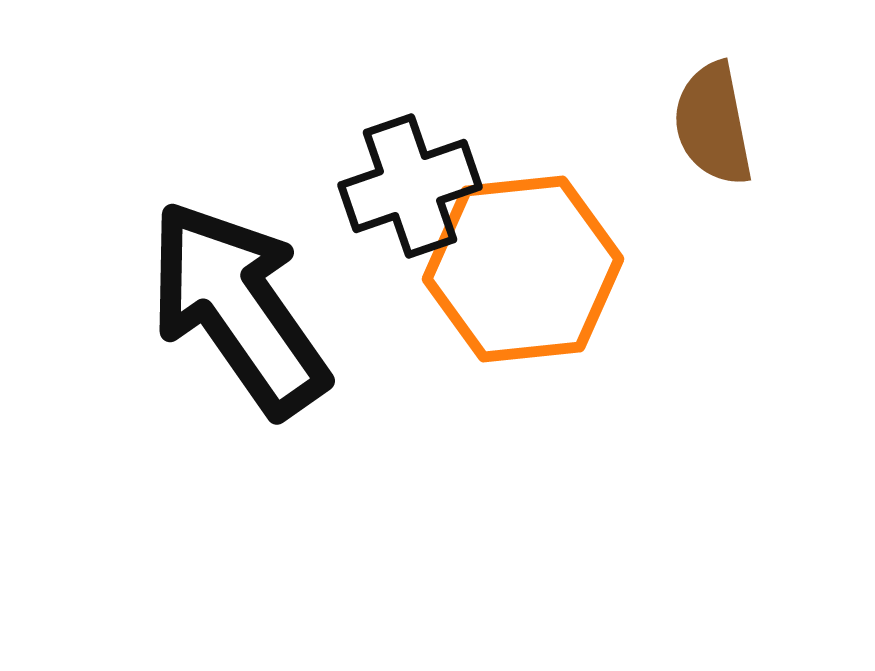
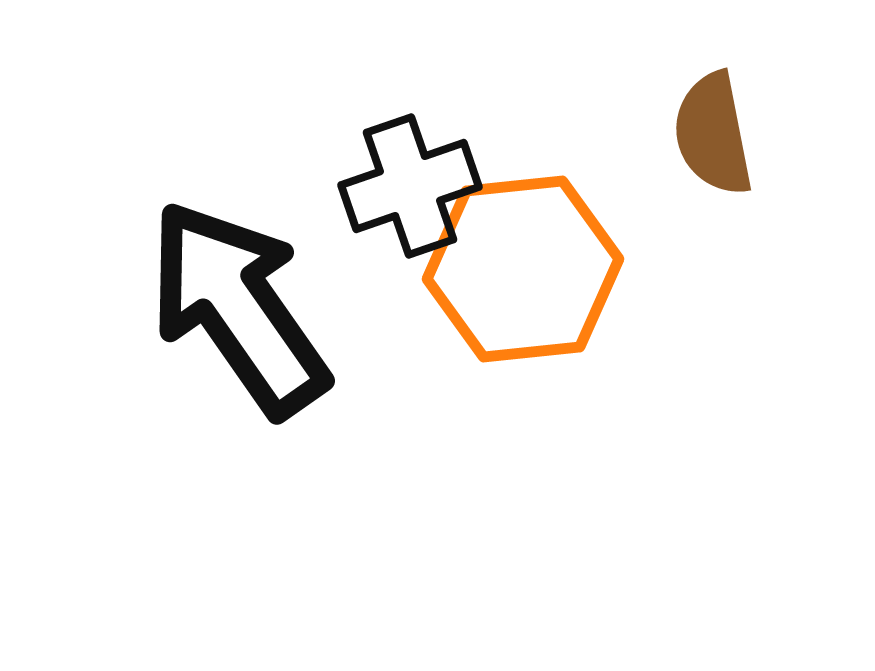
brown semicircle: moved 10 px down
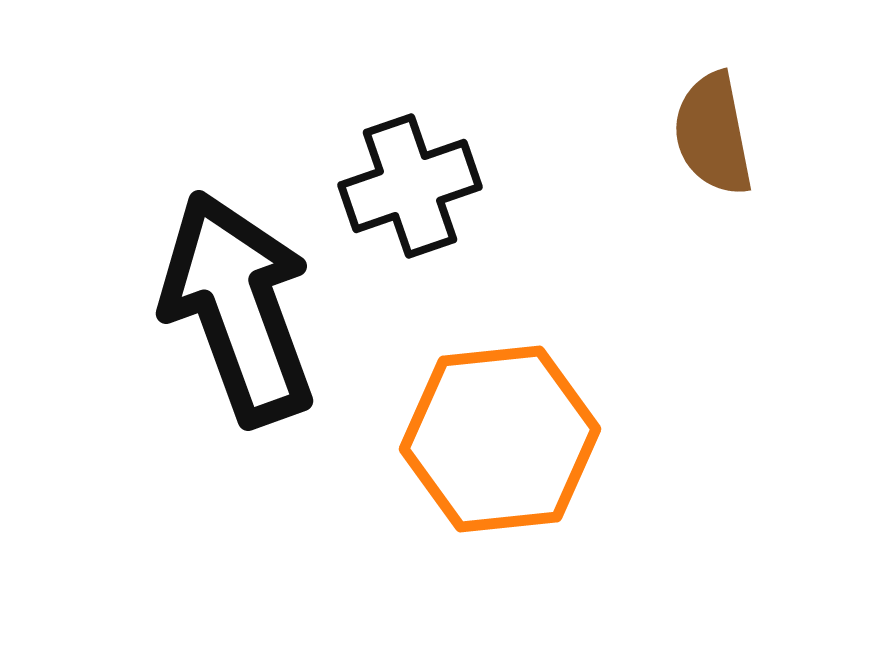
orange hexagon: moved 23 px left, 170 px down
black arrow: rotated 15 degrees clockwise
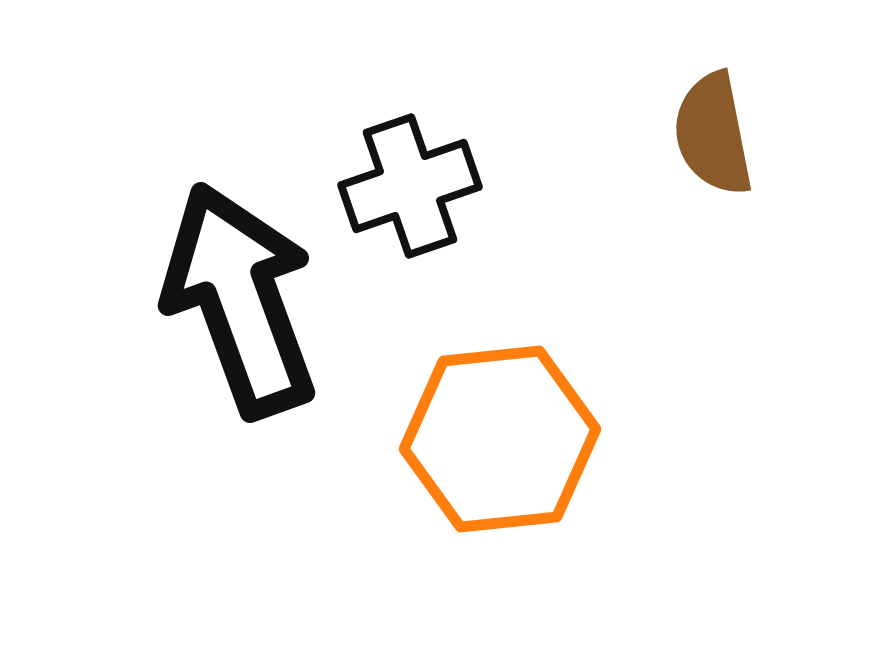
black arrow: moved 2 px right, 8 px up
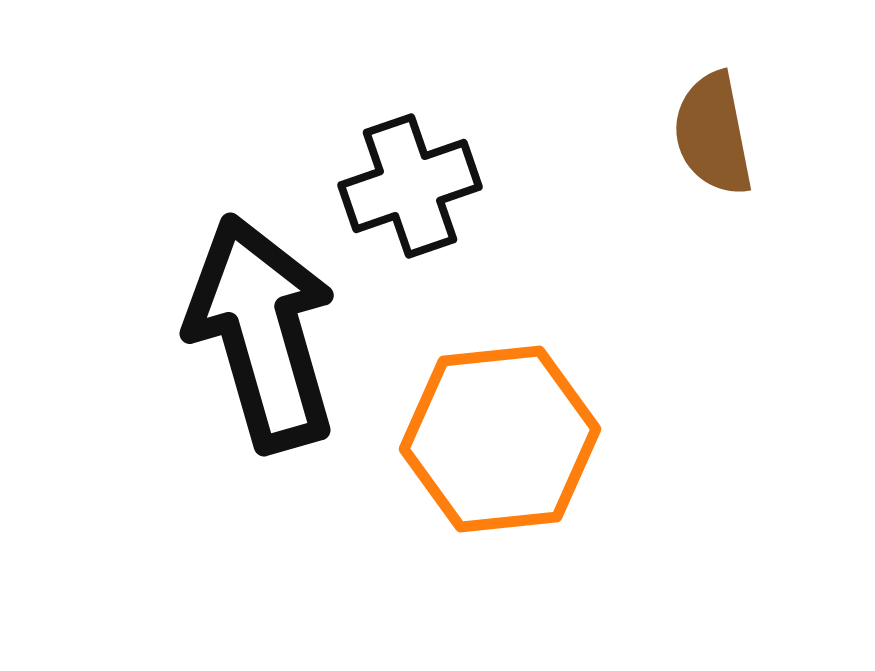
black arrow: moved 22 px right, 33 px down; rotated 4 degrees clockwise
